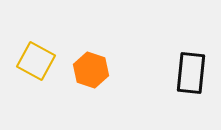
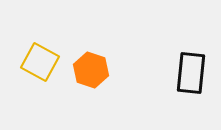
yellow square: moved 4 px right, 1 px down
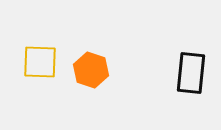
yellow square: rotated 27 degrees counterclockwise
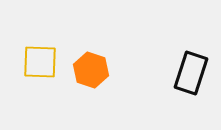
black rectangle: rotated 12 degrees clockwise
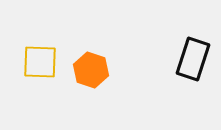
black rectangle: moved 2 px right, 14 px up
